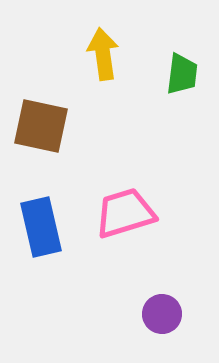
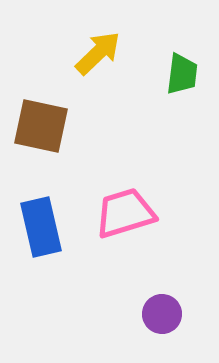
yellow arrow: moved 5 px left, 1 px up; rotated 54 degrees clockwise
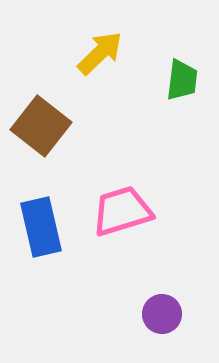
yellow arrow: moved 2 px right
green trapezoid: moved 6 px down
brown square: rotated 26 degrees clockwise
pink trapezoid: moved 3 px left, 2 px up
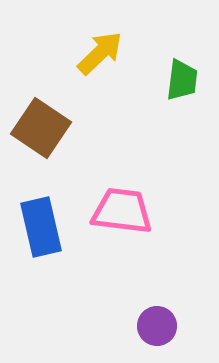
brown square: moved 2 px down; rotated 4 degrees counterclockwise
pink trapezoid: rotated 24 degrees clockwise
purple circle: moved 5 px left, 12 px down
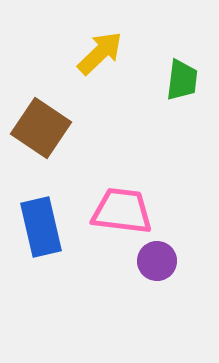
purple circle: moved 65 px up
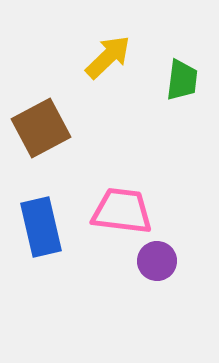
yellow arrow: moved 8 px right, 4 px down
brown square: rotated 28 degrees clockwise
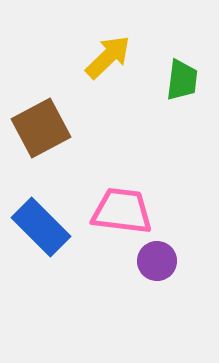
blue rectangle: rotated 32 degrees counterclockwise
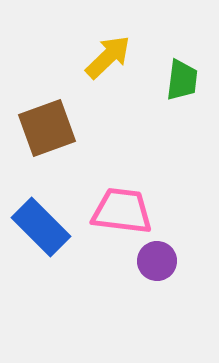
brown square: moved 6 px right; rotated 8 degrees clockwise
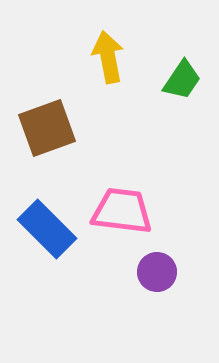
yellow arrow: rotated 57 degrees counterclockwise
green trapezoid: rotated 27 degrees clockwise
blue rectangle: moved 6 px right, 2 px down
purple circle: moved 11 px down
